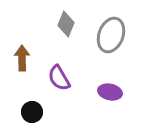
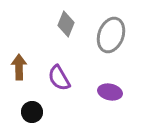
brown arrow: moved 3 px left, 9 px down
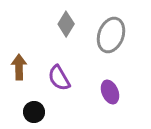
gray diamond: rotated 10 degrees clockwise
purple ellipse: rotated 55 degrees clockwise
black circle: moved 2 px right
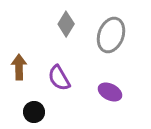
purple ellipse: rotated 40 degrees counterclockwise
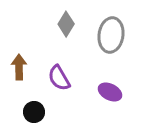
gray ellipse: rotated 12 degrees counterclockwise
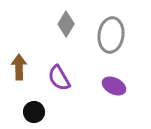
purple ellipse: moved 4 px right, 6 px up
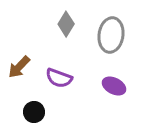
brown arrow: rotated 135 degrees counterclockwise
purple semicircle: rotated 40 degrees counterclockwise
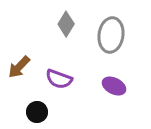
purple semicircle: moved 1 px down
black circle: moved 3 px right
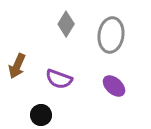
brown arrow: moved 2 px left, 1 px up; rotated 20 degrees counterclockwise
purple ellipse: rotated 15 degrees clockwise
black circle: moved 4 px right, 3 px down
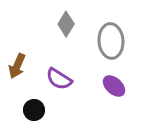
gray ellipse: moved 6 px down; rotated 12 degrees counterclockwise
purple semicircle: rotated 12 degrees clockwise
black circle: moved 7 px left, 5 px up
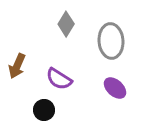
purple ellipse: moved 1 px right, 2 px down
black circle: moved 10 px right
